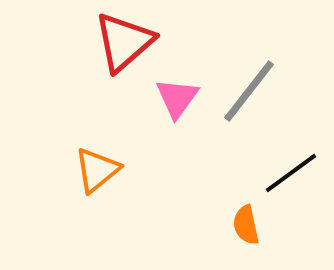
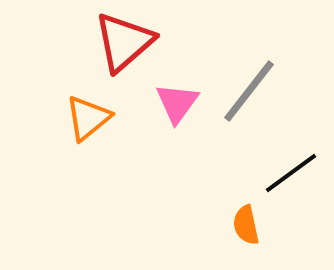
pink triangle: moved 5 px down
orange triangle: moved 9 px left, 52 px up
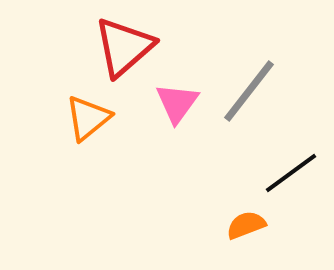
red triangle: moved 5 px down
orange semicircle: rotated 81 degrees clockwise
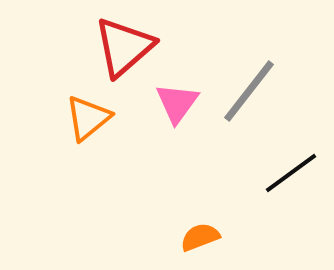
orange semicircle: moved 46 px left, 12 px down
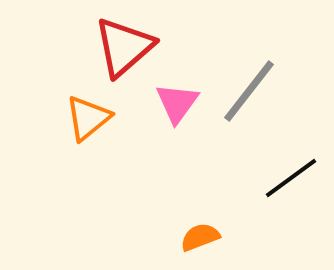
black line: moved 5 px down
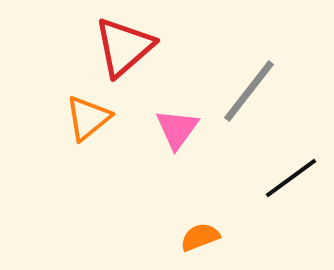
pink triangle: moved 26 px down
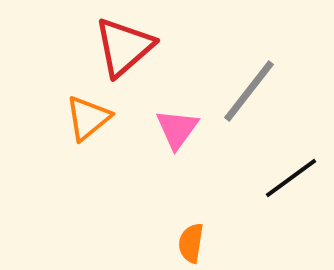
orange semicircle: moved 9 px left, 6 px down; rotated 60 degrees counterclockwise
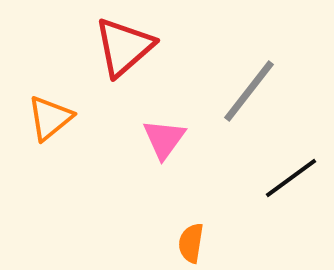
orange triangle: moved 38 px left
pink triangle: moved 13 px left, 10 px down
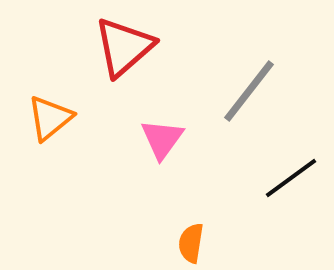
pink triangle: moved 2 px left
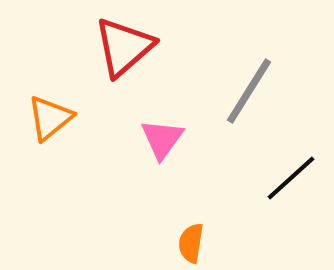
gray line: rotated 6 degrees counterclockwise
black line: rotated 6 degrees counterclockwise
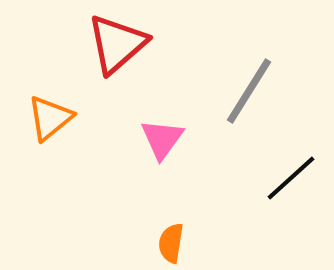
red triangle: moved 7 px left, 3 px up
orange semicircle: moved 20 px left
